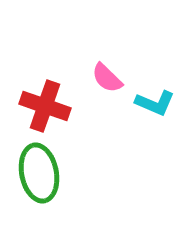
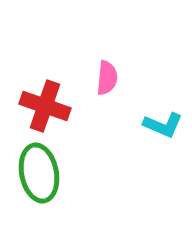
pink semicircle: rotated 128 degrees counterclockwise
cyan L-shape: moved 8 px right, 22 px down
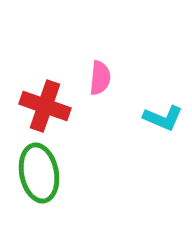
pink semicircle: moved 7 px left
cyan L-shape: moved 7 px up
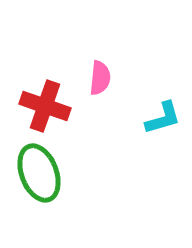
cyan L-shape: rotated 39 degrees counterclockwise
green ellipse: rotated 10 degrees counterclockwise
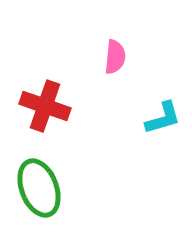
pink semicircle: moved 15 px right, 21 px up
green ellipse: moved 15 px down
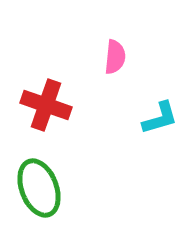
red cross: moved 1 px right, 1 px up
cyan L-shape: moved 3 px left
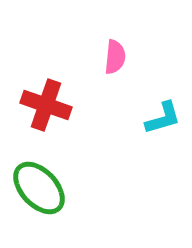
cyan L-shape: moved 3 px right
green ellipse: rotated 22 degrees counterclockwise
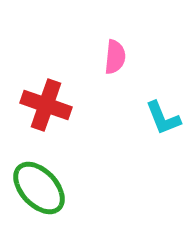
cyan L-shape: rotated 84 degrees clockwise
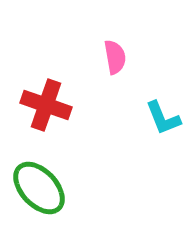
pink semicircle: rotated 16 degrees counterclockwise
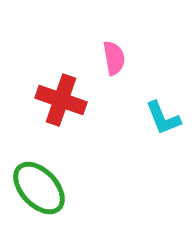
pink semicircle: moved 1 px left, 1 px down
red cross: moved 15 px right, 5 px up
